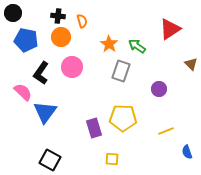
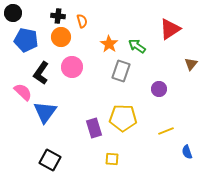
brown triangle: rotated 24 degrees clockwise
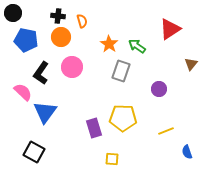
black square: moved 16 px left, 8 px up
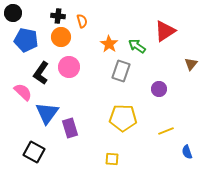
red triangle: moved 5 px left, 2 px down
pink circle: moved 3 px left
blue triangle: moved 2 px right, 1 px down
purple rectangle: moved 24 px left
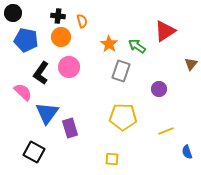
yellow pentagon: moved 1 px up
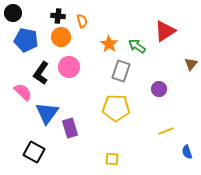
yellow pentagon: moved 7 px left, 9 px up
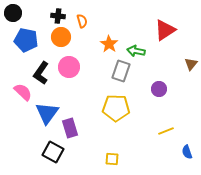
red triangle: moved 1 px up
green arrow: moved 1 px left, 5 px down; rotated 24 degrees counterclockwise
black square: moved 19 px right
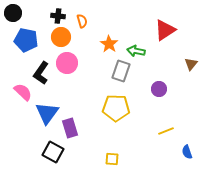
pink circle: moved 2 px left, 4 px up
